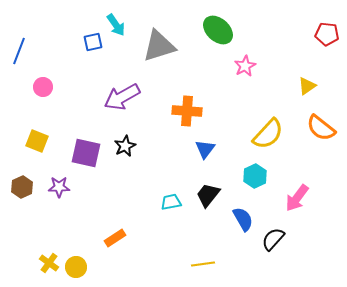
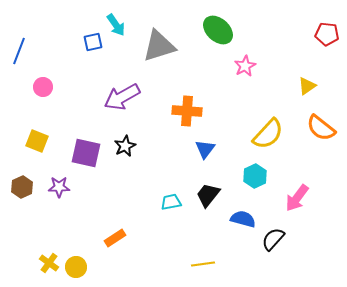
blue semicircle: rotated 45 degrees counterclockwise
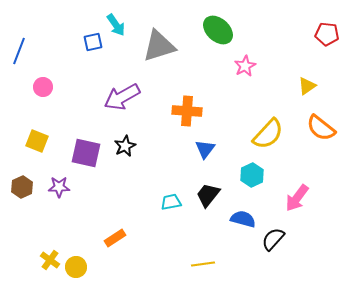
cyan hexagon: moved 3 px left, 1 px up
yellow cross: moved 1 px right, 3 px up
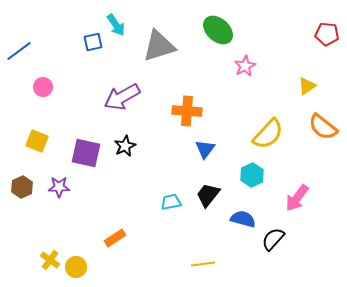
blue line: rotated 32 degrees clockwise
orange semicircle: moved 2 px right, 1 px up
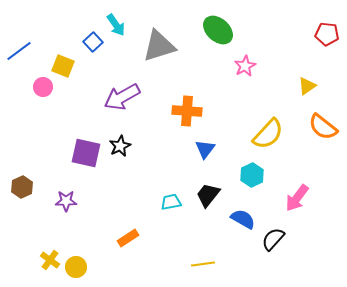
blue square: rotated 30 degrees counterclockwise
yellow square: moved 26 px right, 75 px up
black star: moved 5 px left
purple star: moved 7 px right, 14 px down
blue semicircle: rotated 15 degrees clockwise
orange rectangle: moved 13 px right
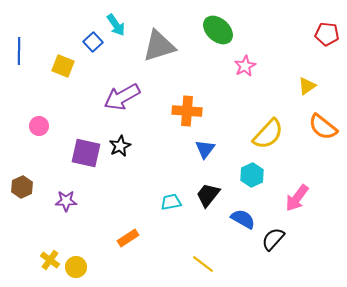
blue line: rotated 52 degrees counterclockwise
pink circle: moved 4 px left, 39 px down
yellow line: rotated 45 degrees clockwise
